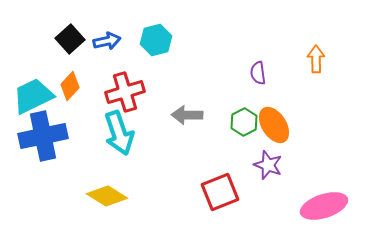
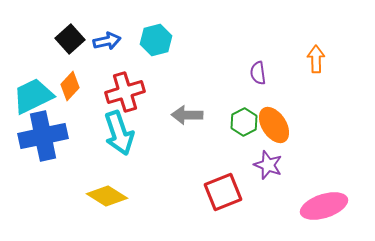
red square: moved 3 px right
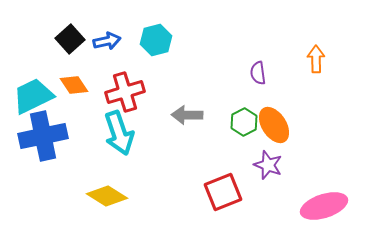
orange diamond: moved 4 px right, 1 px up; rotated 76 degrees counterclockwise
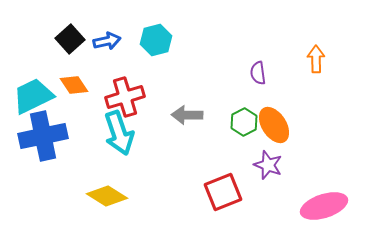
red cross: moved 5 px down
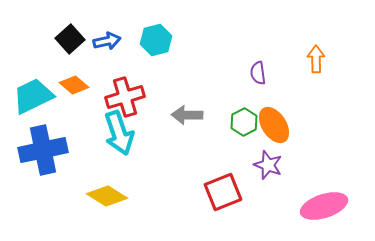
orange diamond: rotated 16 degrees counterclockwise
blue cross: moved 14 px down
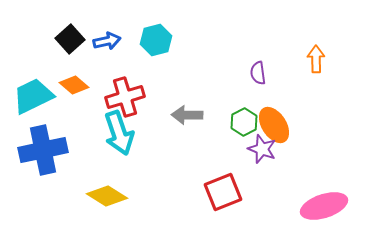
purple star: moved 6 px left, 16 px up
